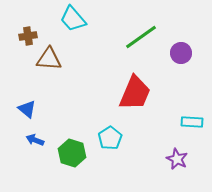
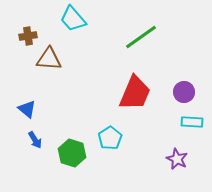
purple circle: moved 3 px right, 39 px down
blue arrow: rotated 144 degrees counterclockwise
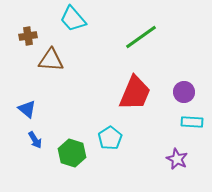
brown triangle: moved 2 px right, 1 px down
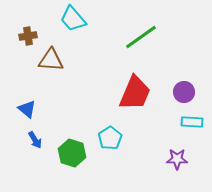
purple star: rotated 25 degrees counterclockwise
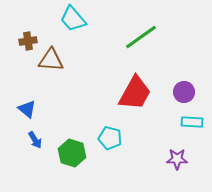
brown cross: moved 5 px down
red trapezoid: rotated 6 degrees clockwise
cyan pentagon: rotated 25 degrees counterclockwise
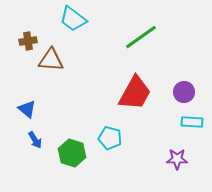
cyan trapezoid: rotated 12 degrees counterclockwise
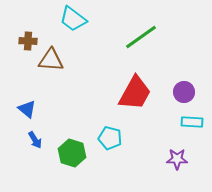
brown cross: rotated 12 degrees clockwise
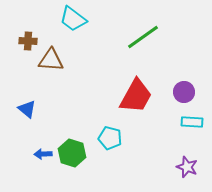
green line: moved 2 px right
red trapezoid: moved 1 px right, 3 px down
blue arrow: moved 8 px right, 14 px down; rotated 120 degrees clockwise
purple star: moved 10 px right, 8 px down; rotated 20 degrees clockwise
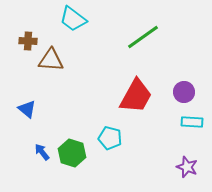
blue arrow: moved 1 px left, 2 px up; rotated 54 degrees clockwise
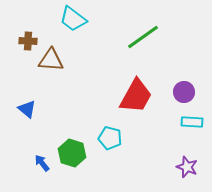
blue arrow: moved 11 px down
